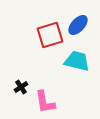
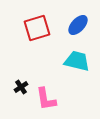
red square: moved 13 px left, 7 px up
pink L-shape: moved 1 px right, 3 px up
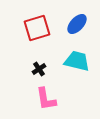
blue ellipse: moved 1 px left, 1 px up
black cross: moved 18 px right, 18 px up
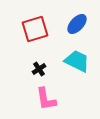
red square: moved 2 px left, 1 px down
cyan trapezoid: rotated 12 degrees clockwise
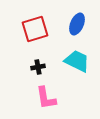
blue ellipse: rotated 20 degrees counterclockwise
black cross: moved 1 px left, 2 px up; rotated 24 degrees clockwise
pink L-shape: moved 1 px up
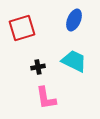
blue ellipse: moved 3 px left, 4 px up
red square: moved 13 px left, 1 px up
cyan trapezoid: moved 3 px left
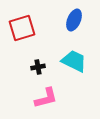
pink L-shape: rotated 95 degrees counterclockwise
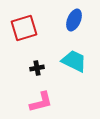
red square: moved 2 px right
black cross: moved 1 px left, 1 px down
pink L-shape: moved 5 px left, 4 px down
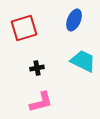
cyan trapezoid: moved 9 px right
